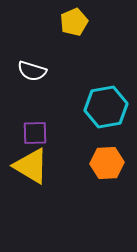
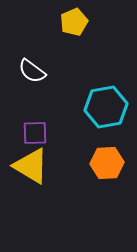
white semicircle: rotated 20 degrees clockwise
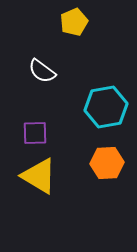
white semicircle: moved 10 px right
yellow triangle: moved 8 px right, 10 px down
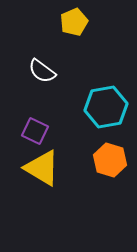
purple square: moved 2 px up; rotated 28 degrees clockwise
orange hexagon: moved 3 px right, 3 px up; rotated 20 degrees clockwise
yellow triangle: moved 3 px right, 8 px up
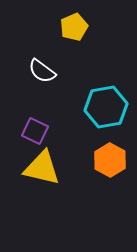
yellow pentagon: moved 5 px down
orange hexagon: rotated 12 degrees clockwise
yellow triangle: rotated 18 degrees counterclockwise
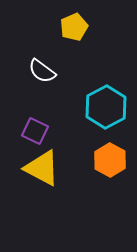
cyan hexagon: rotated 18 degrees counterclockwise
yellow triangle: rotated 15 degrees clockwise
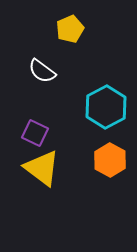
yellow pentagon: moved 4 px left, 2 px down
purple square: moved 2 px down
yellow triangle: rotated 9 degrees clockwise
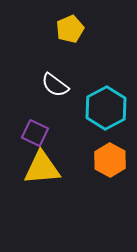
white semicircle: moved 13 px right, 14 px down
cyan hexagon: moved 1 px down
yellow triangle: rotated 42 degrees counterclockwise
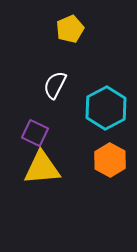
white semicircle: rotated 80 degrees clockwise
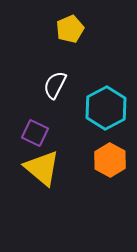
yellow triangle: rotated 45 degrees clockwise
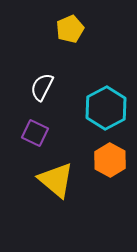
white semicircle: moved 13 px left, 2 px down
yellow triangle: moved 14 px right, 12 px down
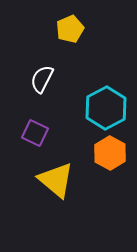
white semicircle: moved 8 px up
orange hexagon: moved 7 px up
